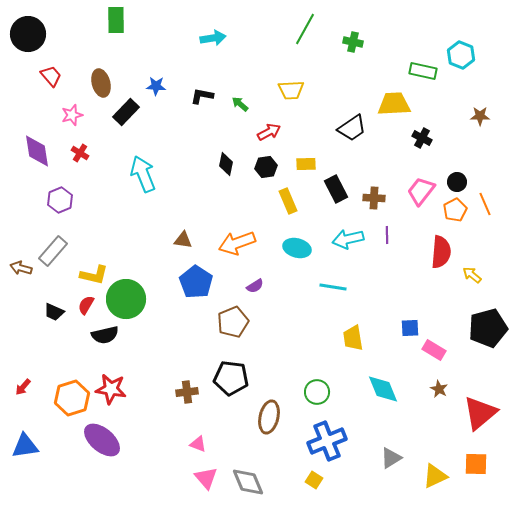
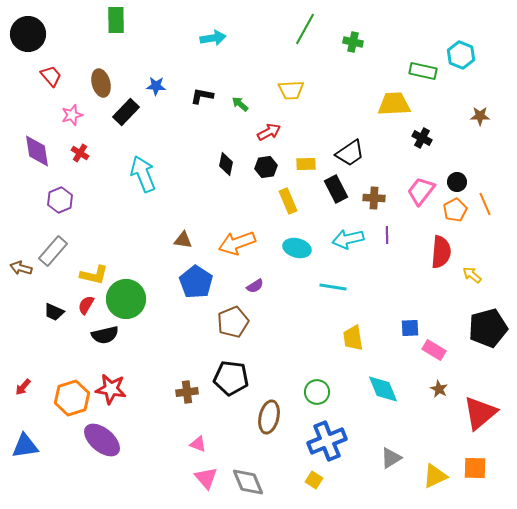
black trapezoid at (352, 128): moved 2 px left, 25 px down
orange square at (476, 464): moved 1 px left, 4 px down
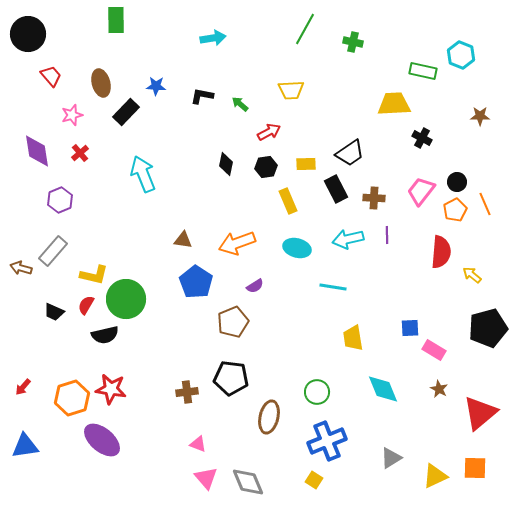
red cross at (80, 153): rotated 18 degrees clockwise
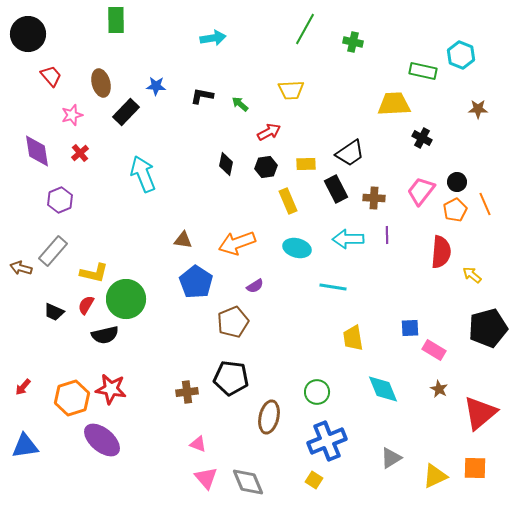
brown star at (480, 116): moved 2 px left, 7 px up
cyan arrow at (348, 239): rotated 12 degrees clockwise
yellow L-shape at (94, 275): moved 2 px up
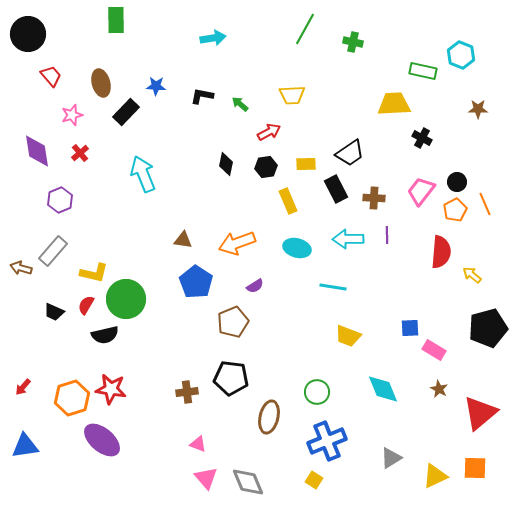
yellow trapezoid at (291, 90): moved 1 px right, 5 px down
yellow trapezoid at (353, 338): moved 5 px left, 2 px up; rotated 60 degrees counterclockwise
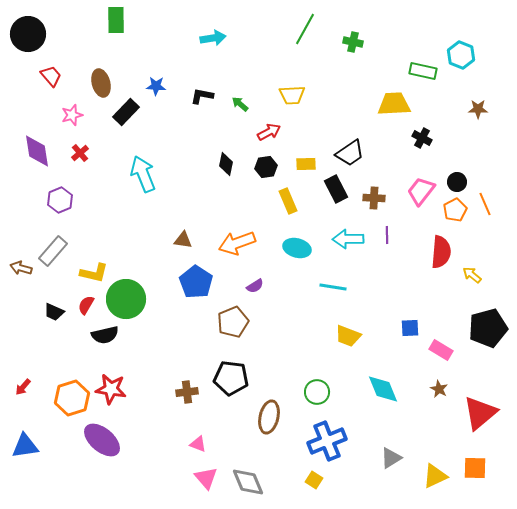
pink rectangle at (434, 350): moved 7 px right
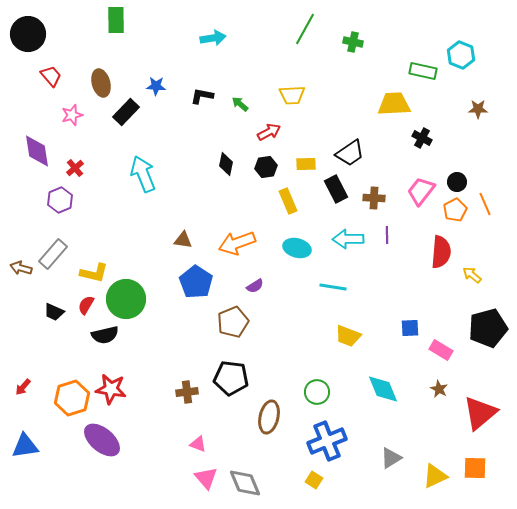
red cross at (80, 153): moved 5 px left, 15 px down
gray rectangle at (53, 251): moved 3 px down
gray diamond at (248, 482): moved 3 px left, 1 px down
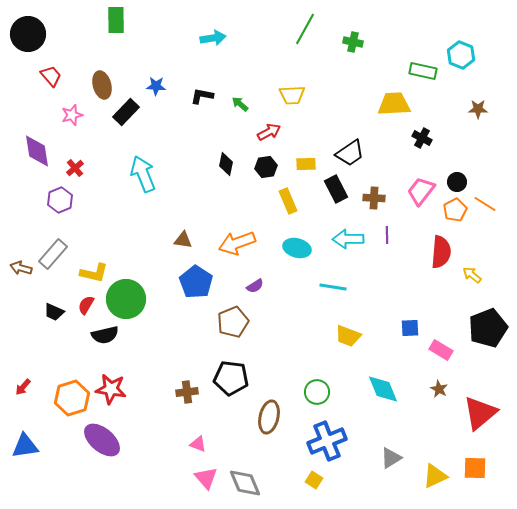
brown ellipse at (101, 83): moved 1 px right, 2 px down
orange line at (485, 204): rotated 35 degrees counterclockwise
black pentagon at (488, 328): rotated 6 degrees counterclockwise
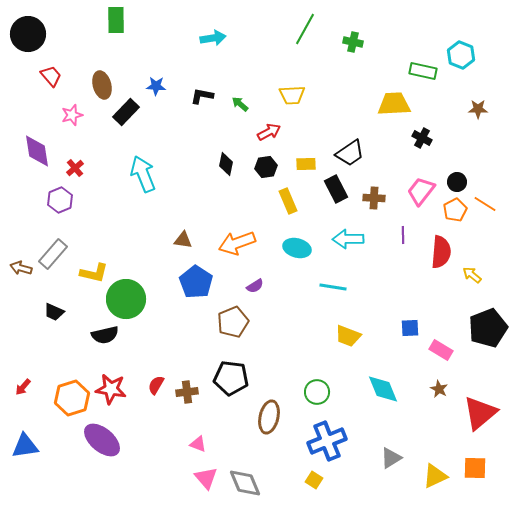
purple line at (387, 235): moved 16 px right
red semicircle at (86, 305): moved 70 px right, 80 px down
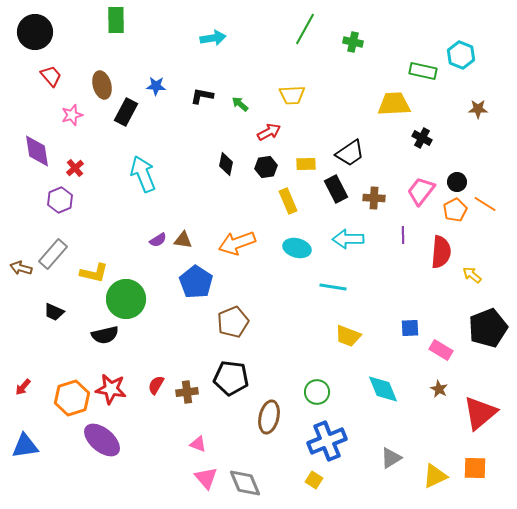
black circle at (28, 34): moved 7 px right, 2 px up
black rectangle at (126, 112): rotated 16 degrees counterclockwise
purple semicircle at (255, 286): moved 97 px left, 46 px up
